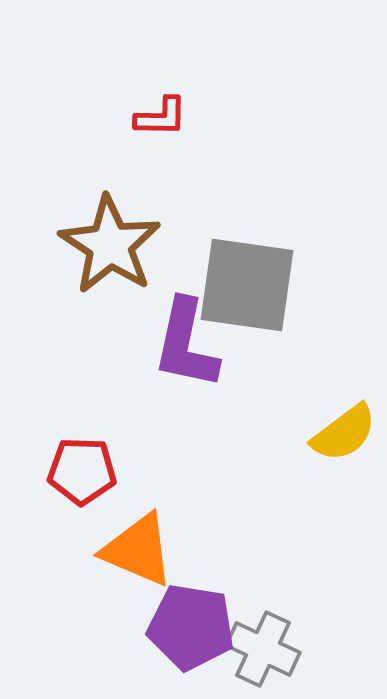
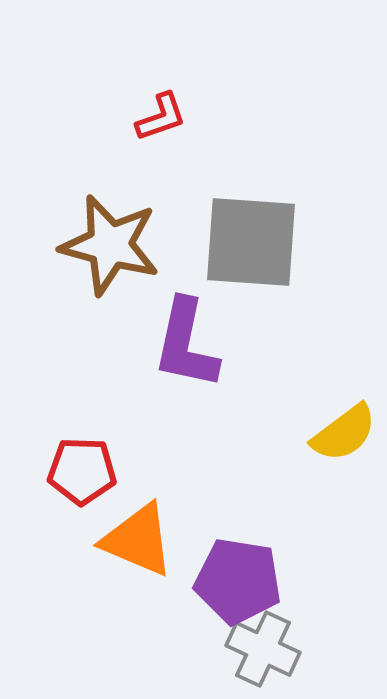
red L-shape: rotated 20 degrees counterclockwise
brown star: rotated 18 degrees counterclockwise
gray square: moved 4 px right, 43 px up; rotated 4 degrees counterclockwise
orange triangle: moved 10 px up
purple pentagon: moved 47 px right, 46 px up
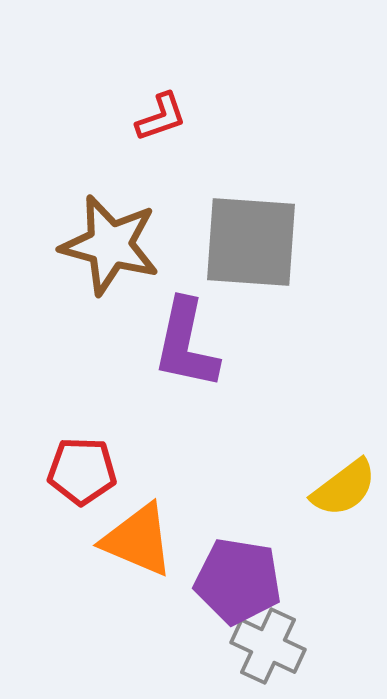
yellow semicircle: moved 55 px down
gray cross: moved 5 px right, 3 px up
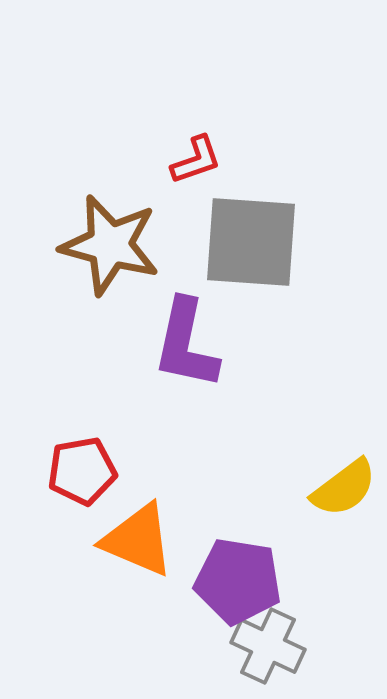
red L-shape: moved 35 px right, 43 px down
red pentagon: rotated 12 degrees counterclockwise
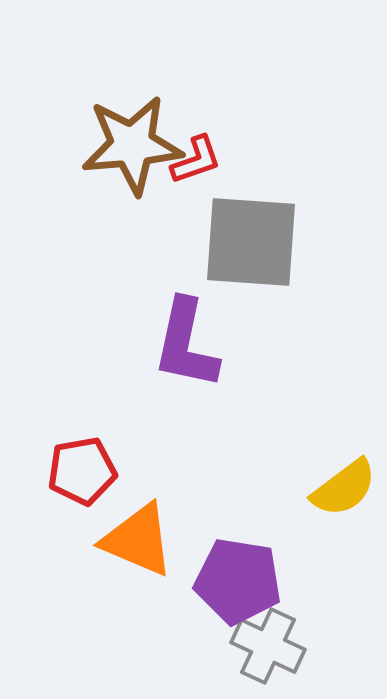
brown star: moved 22 px right, 100 px up; rotated 20 degrees counterclockwise
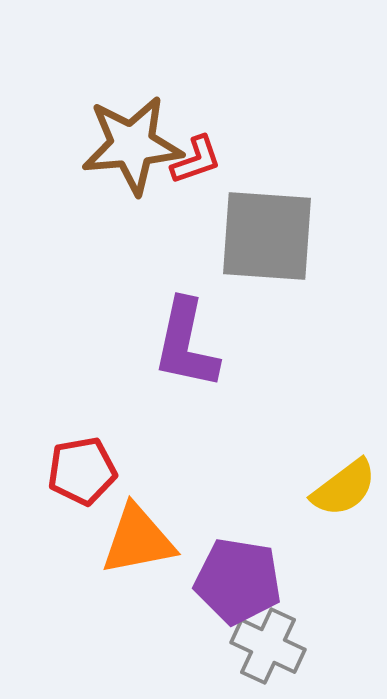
gray square: moved 16 px right, 6 px up
orange triangle: rotated 34 degrees counterclockwise
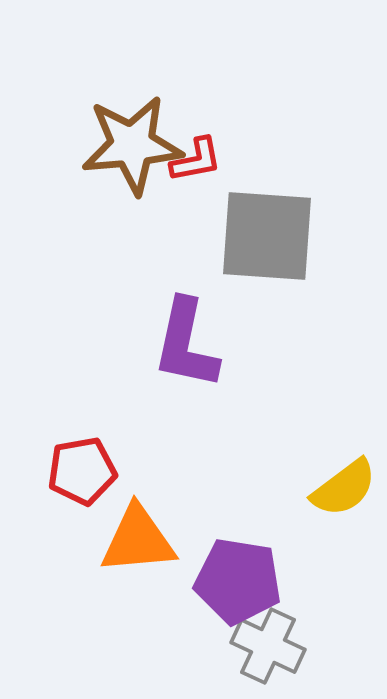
red L-shape: rotated 8 degrees clockwise
orange triangle: rotated 6 degrees clockwise
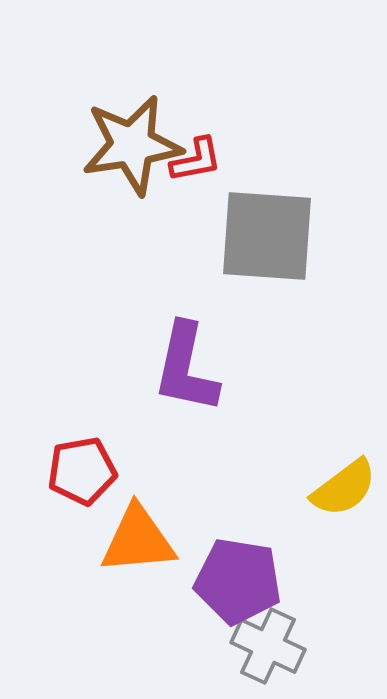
brown star: rotated 4 degrees counterclockwise
purple L-shape: moved 24 px down
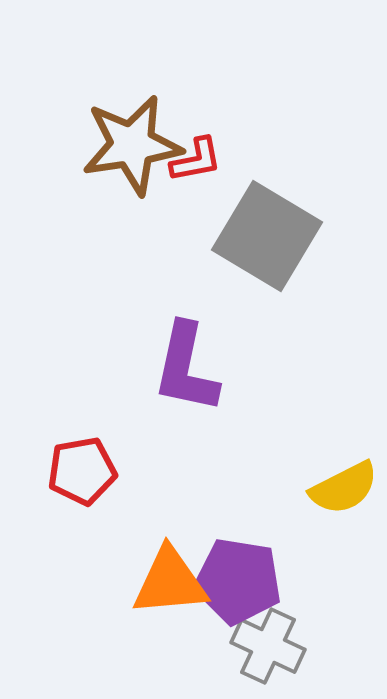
gray square: rotated 27 degrees clockwise
yellow semicircle: rotated 10 degrees clockwise
orange triangle: moved 32 px right, 42 px down
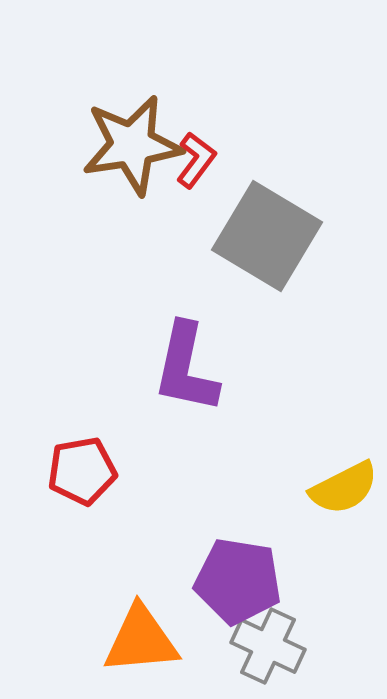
red L-shape: rotated 42 degrees counterclockwise
orange triangle: moved 29 px left, 58 px down
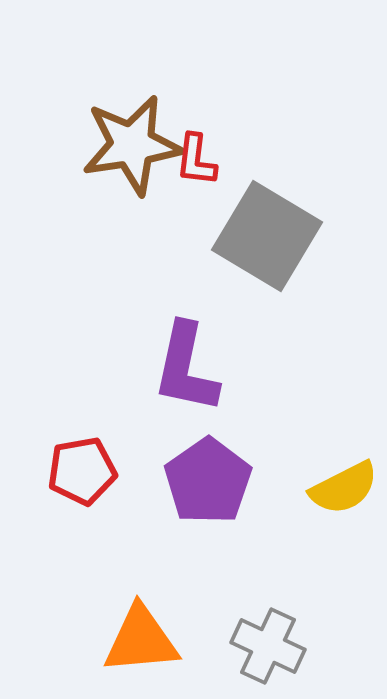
red L-shape: rotated 150 degrees clockwise
purple pentagon: moved 30 px left, 100 px up; rotated 28 degrees clockwise
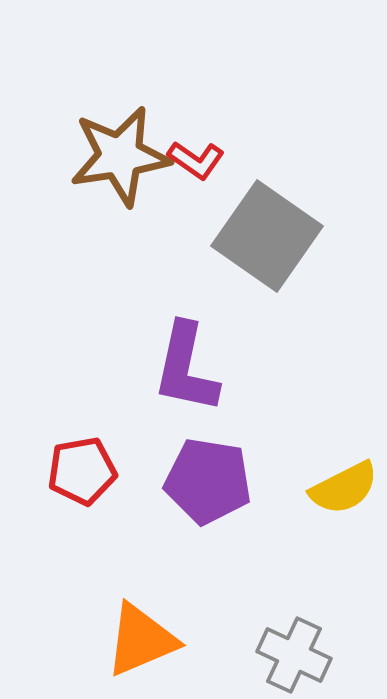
brown star: moved 12 px left, 11 px down
red L-shape: rotated 62 degrees counterclockwise
gray square: rotated 4 degrees clockwise
purple pentagon: rotated 28 degrees counterclockwise
orange triangle: rotated 18 degrees counterclockwise
gray cross: moved 26 px right, 9 px down
